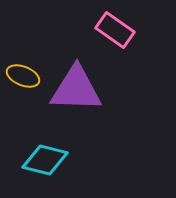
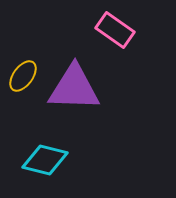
yellow ellipse: rotated 76 degrees counterclockwise
purple triangle: moved 2 px left, 1 px up
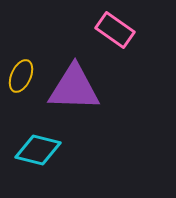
yellow ellipse: moved 2 px left; rotated 12 degrees counterclockwise
cyan diamond: moved 7 px left, 10 px up
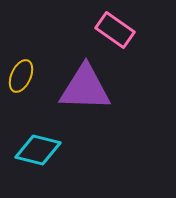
purple triangle: moved 11 px right
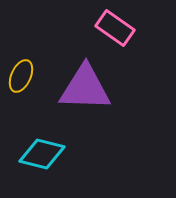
pink rectangle: moved 2 px up
cyan diamond: moved 4 px right, 4 px down
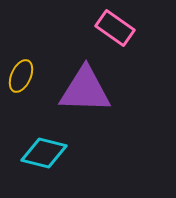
purple triangle: moved 2 px down
cyan diamond: moved 2 px right, 1 px up
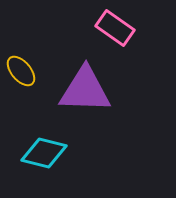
yellow ellipse: moved 5 px up; rotated 64 degrees counterclockwise
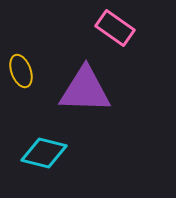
yellow ellipse: rotated 20 degrees clockwise
